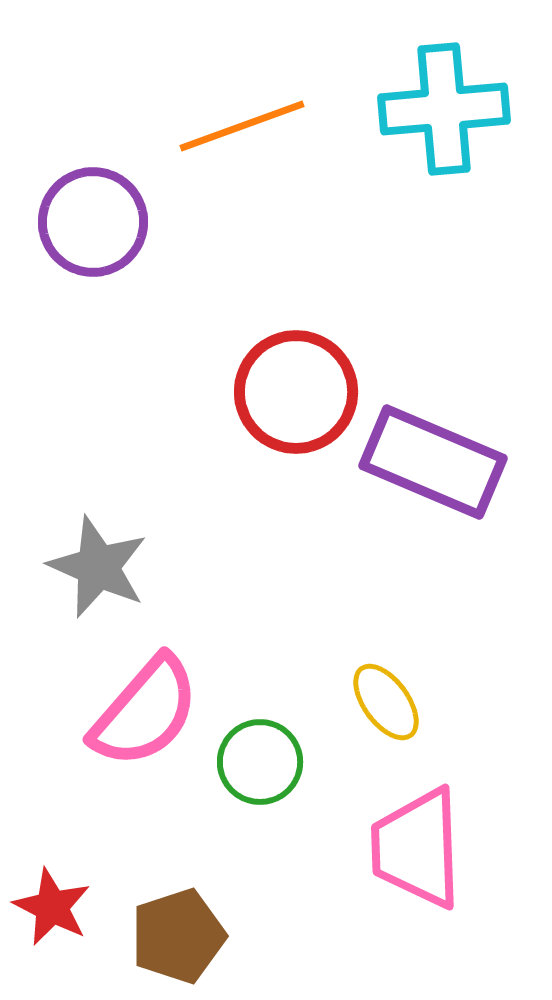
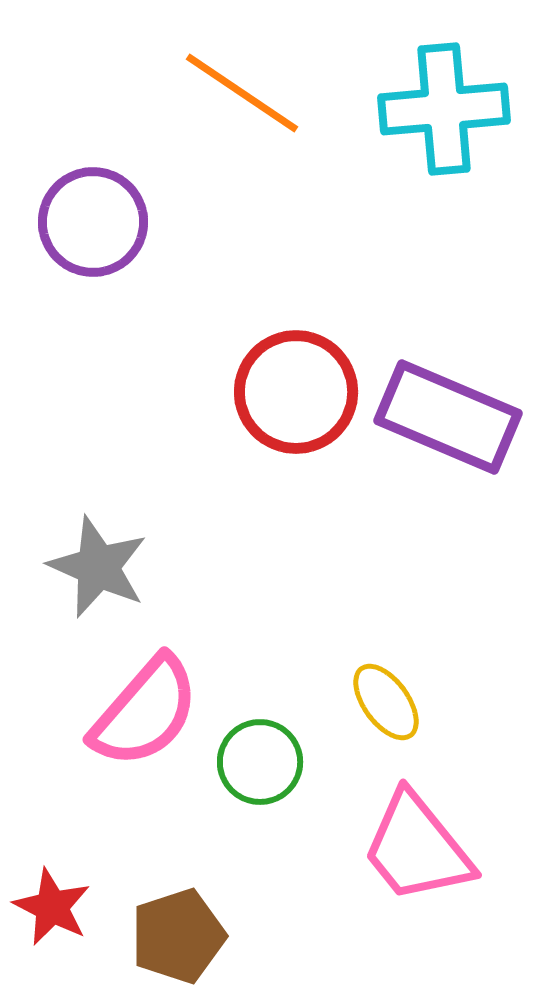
orange line: moved 33 px up; rotated 54 degrees clockwise
purple rectangle: moved 15 px right, 45 px up
pink trapezoid: rotated 37 degrees counterclockwise
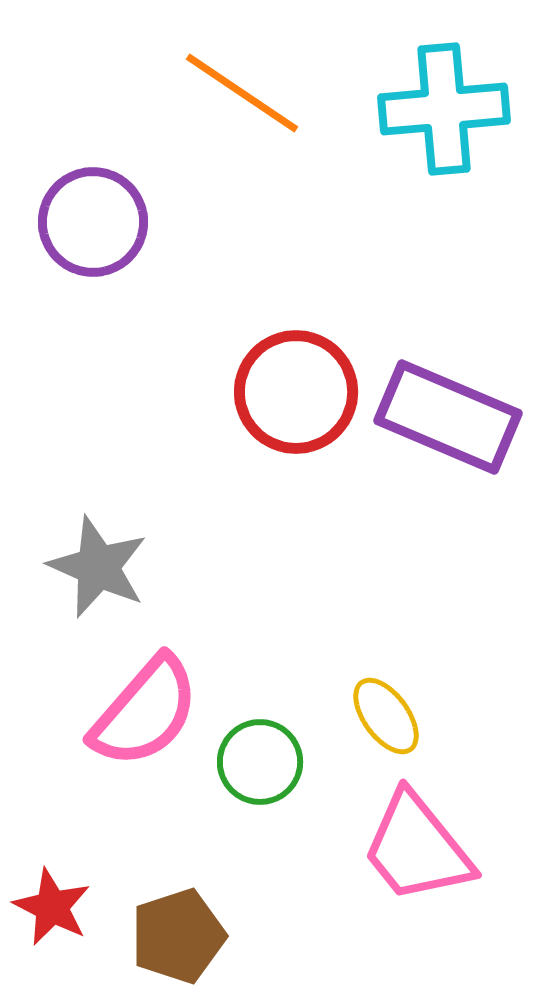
yellow ellipse: moved 14 px down
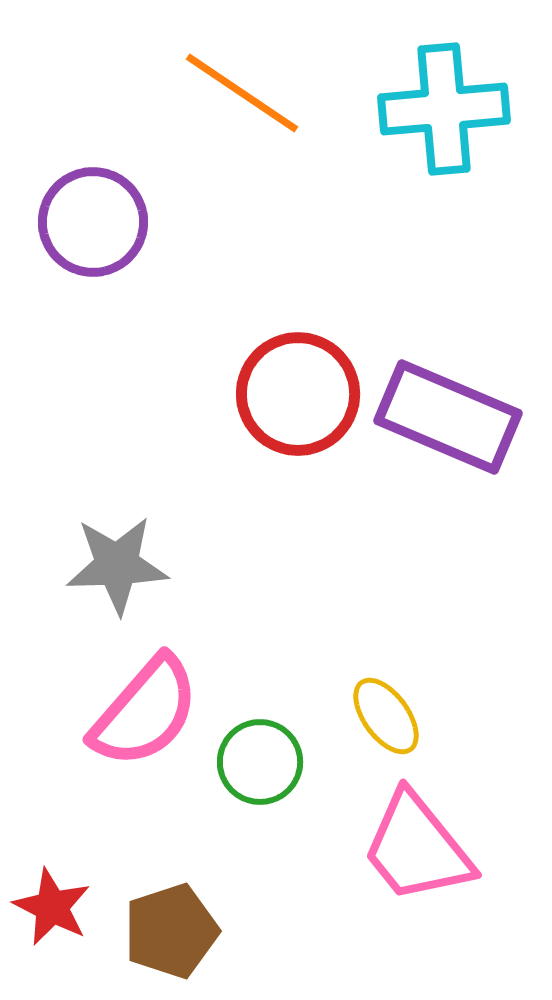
red circle: moved 2 px right, 2 px down
gray star: moved 19 px right, 2 px up; rotated 26 degrees counterclockwise
brown pentagon: moved 7 px left, 5 px up
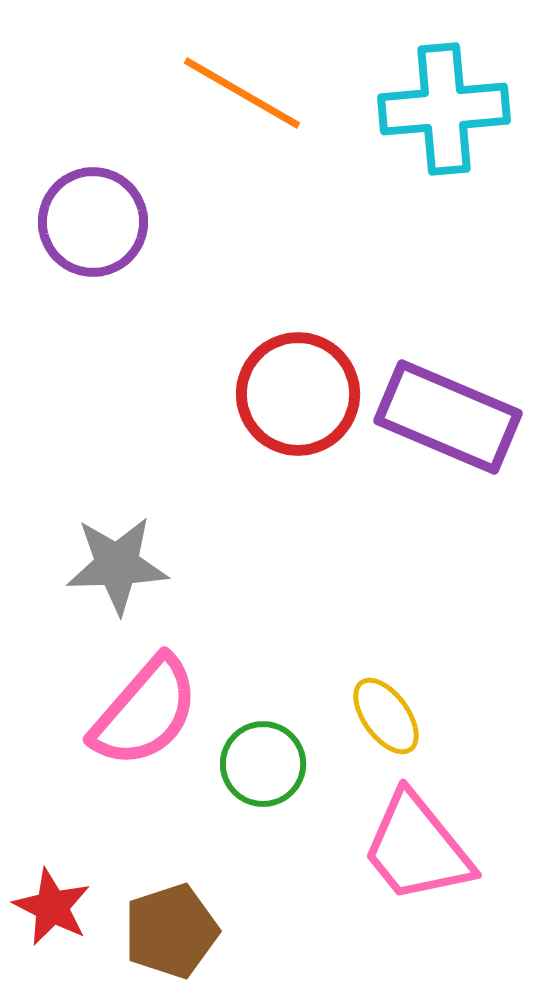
orange line: rotated 4 degrees counterclockwise
green circle: moved 3 px right, 2 px down
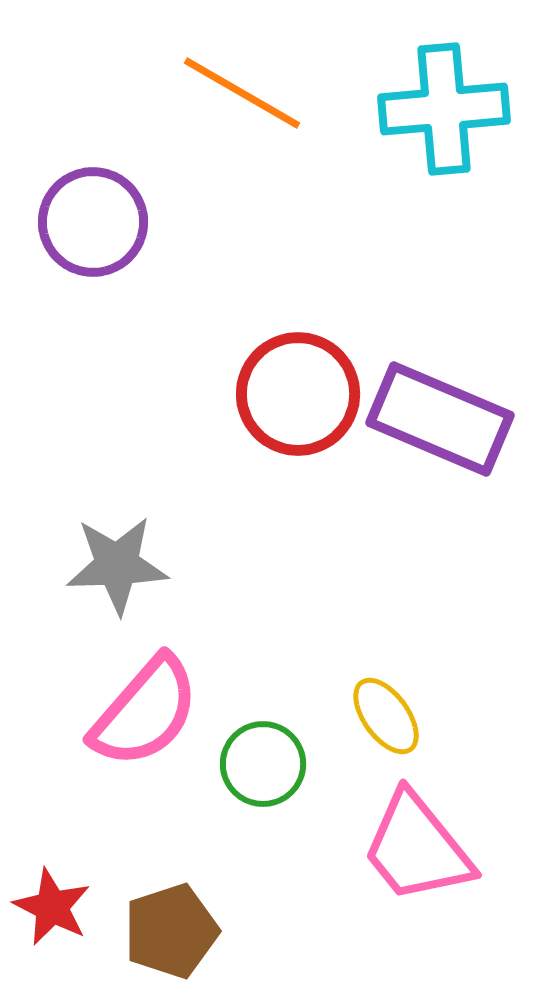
purple rectangle: moved 8 px left, 2 px down
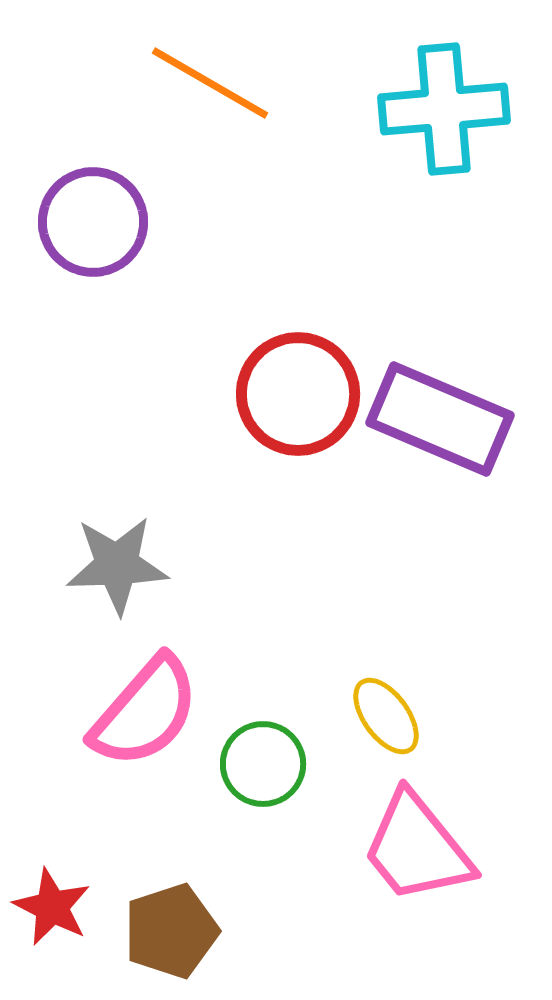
orange line: moved 32 px left, 10 px up
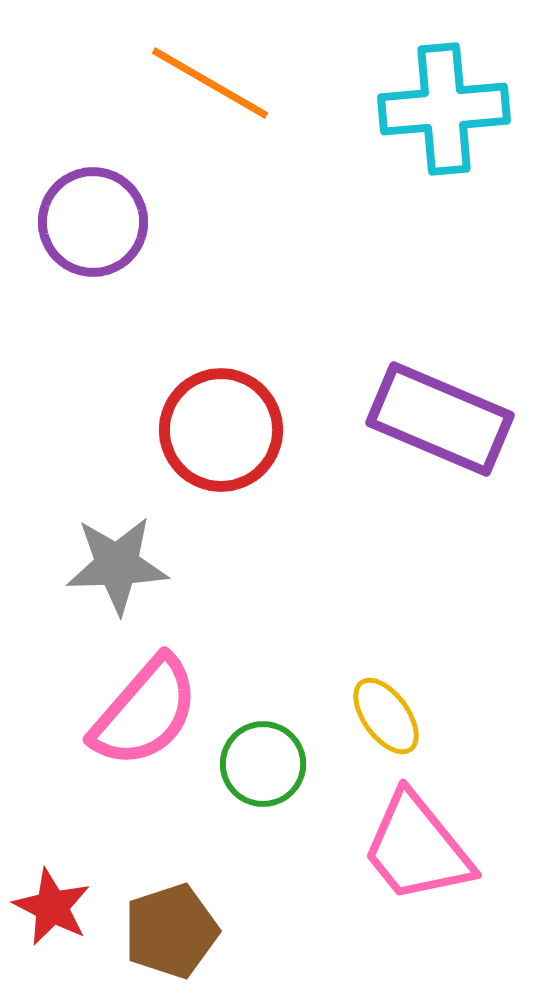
red circle: moved 77 px left, 36 px down
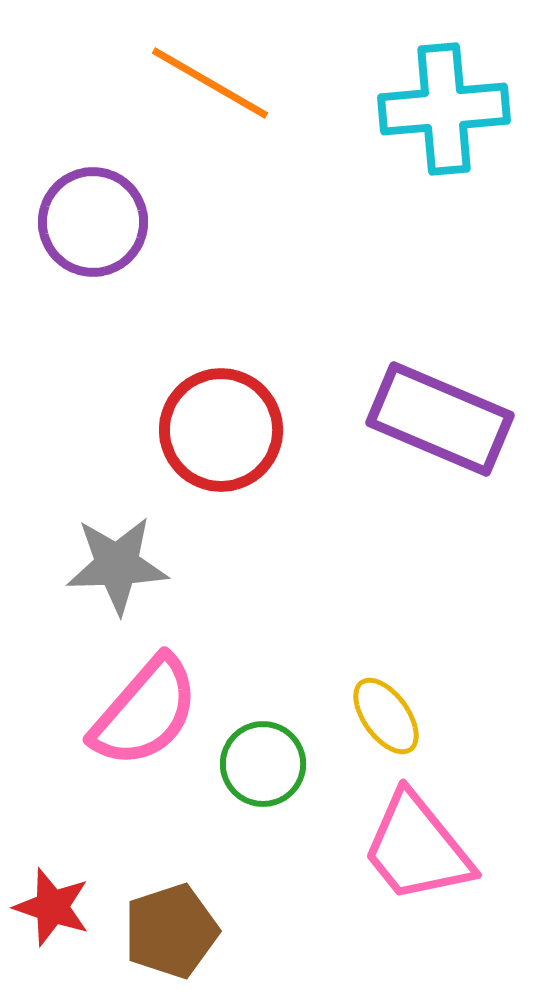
red star: rotated 8 degrees counterclockwise
